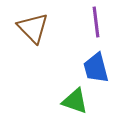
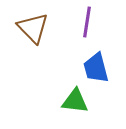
purple line: moved 9 px left; rotated 16 degrees clockwise
green triangle: rotated 12 degrees counterclockwise
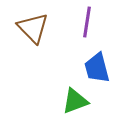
blue trapezoid: moved 1 px right
green triangle: rotated 28 degrees counterclockwise
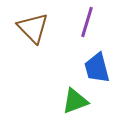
purple line: rotated 8 degrees clockwise
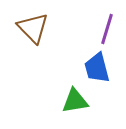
purple line: moved 20 px right, 7 px down
green triangle: rotated 12 degrees clockwise
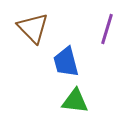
blue trapezoid: moved 31 px left, 6 px up
green triangle: rotated 16 degrees clockwise
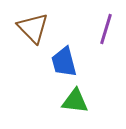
purple line: moved 1 px left
blue trapezoid: moved 2 px left
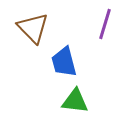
purple line: moved 1 px left, 5 px up
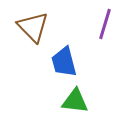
brown triangle: moved 1 px up
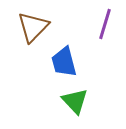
brown triangle: rotated 28 degrees clockwise
green triangle: rotated 40 degrees clockwise
